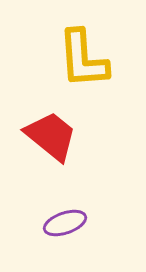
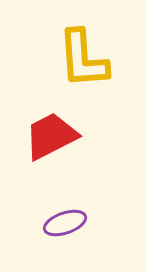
red trapezoid: rotated 66 degrees counterclockwise
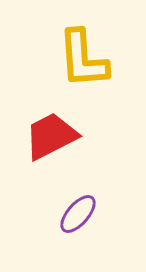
purple ellipse: moved 13 px right, 9 px up; rotated 30 degrees counterclockwise
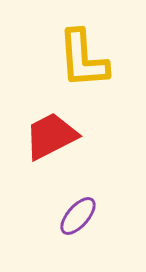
purple ellipse: moved 2 px down
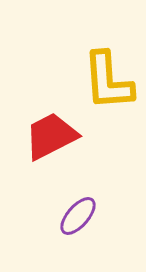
yellow L-shape: moved 25 px right, 22 px down
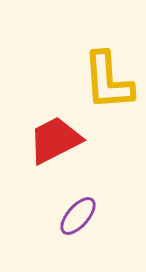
red trapezoid: moved 4 px right, 4 px down
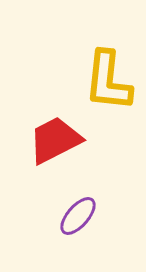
yellow L-shape: rotated 10 degrees clockwise
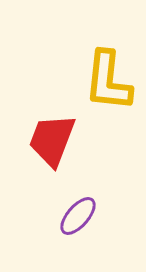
red trapezoid: moved 3 px left; rotated 42 degrees counterclockwise
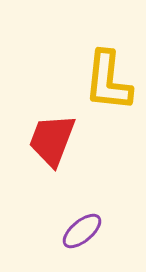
purple ellipse: moved 4 px right, 15 px down; rotated 9 degrees clockwise
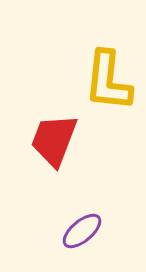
red trapezoid: moved 2 px right
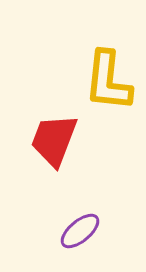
purple ellipse: moved 2 px left
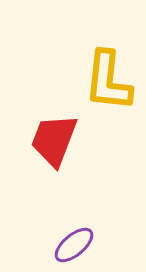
purple ellipse: moved 6 px left, 14 px down
